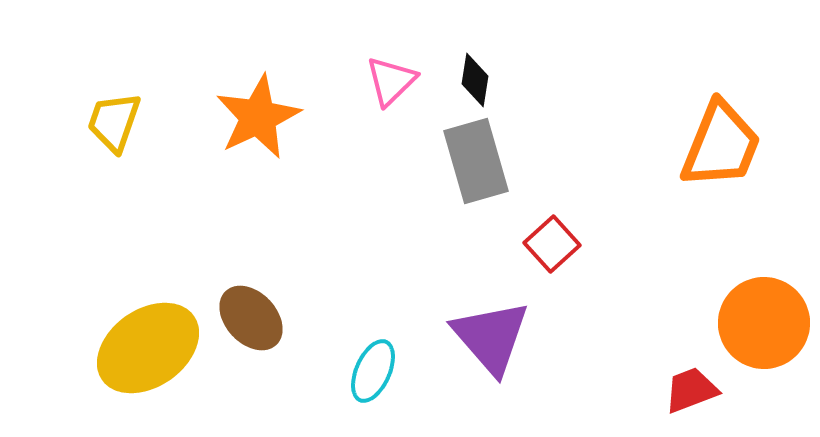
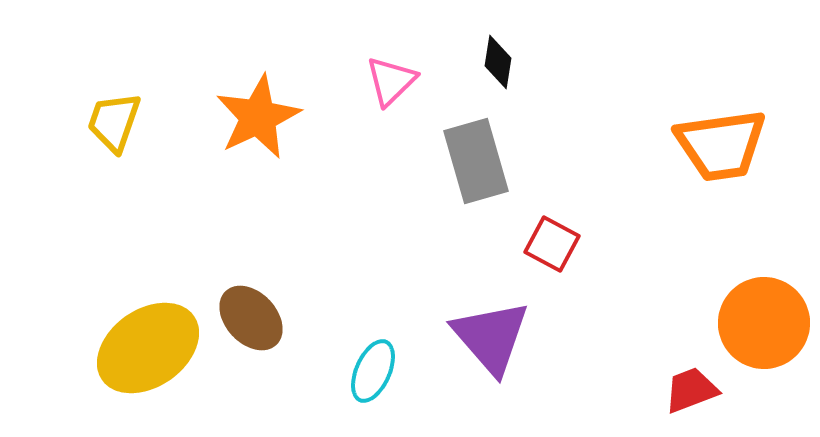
black diamond: moved 23 px right, 18 px up
orange trapezoid: rotated 60 degrees clockwise
red square: rotated 20 degrees counterclockwise
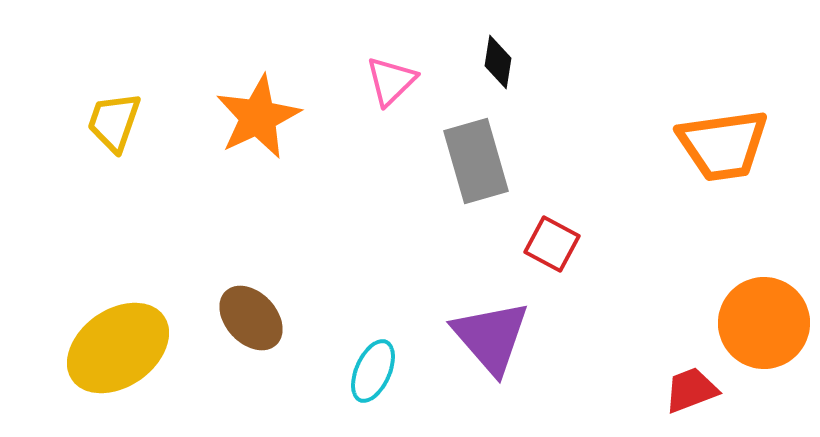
orange trapezoid: moved 2 px right
yellow ellipse: moved 30 px left
